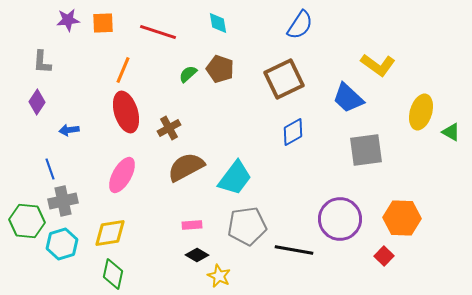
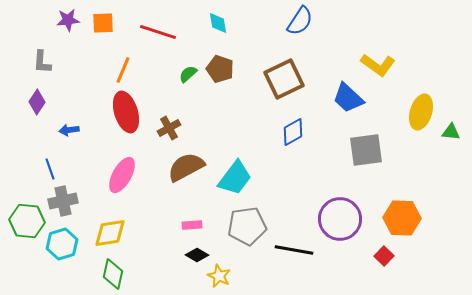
blue semicircle: moved 4 px up
green triangle: rotated 24 degrees counterclockwise
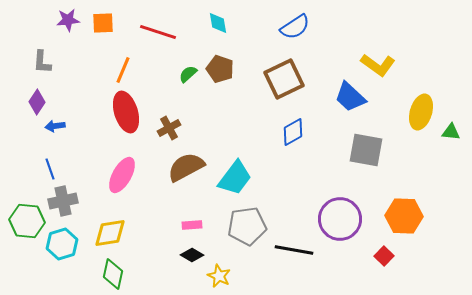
blue semicircle: moved 5 px left, 6 px down; rotated 24 degrees clockwise
blue trapezoid: moved 2 px right, 1 px up
blue arrow: moved 14 px left, 4 px up
gray square: rotated 18 degrees clockwise
orange hexagon: moved 2 px right, 2 px up
black diamond: moved 5 px left
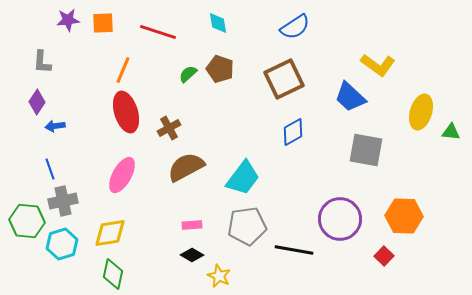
cyan trapezoid: moved 8 px right
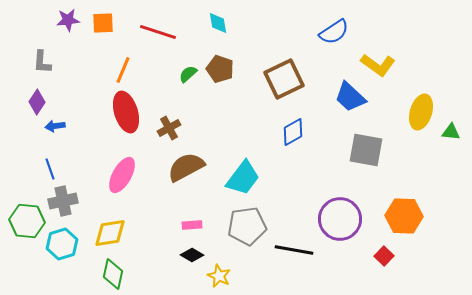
blue semicircle: moved 39 px right, 5 px down
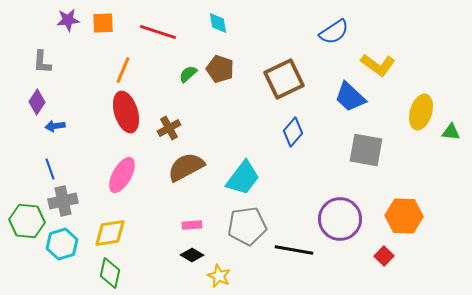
blue diamond: rotated 20 degrees counterclockwise
green diamond: moved 3 px left, 1 px up
